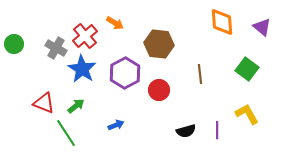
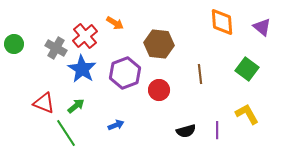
purple hexagon: rotated 8 degrees clockwise
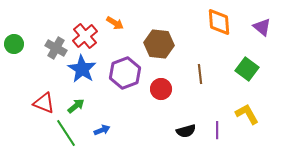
orange diamond: moved 3 px left
red circle: moved 2 px right, 1 px up
blue arrow: moved 14 px left, 5 px down
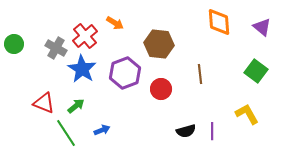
green square: moved 9 px right, 2 px down
purple line: moved 5 px left, 1 px down
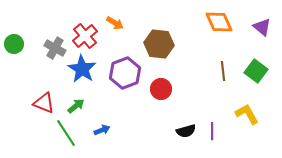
orange diamond: rotated 20 degrees counterclockwise
gray cross: moved 1 px left
brown line: moved 23 px right, 3 px up
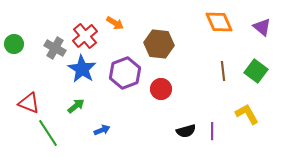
red triangle: moved 15 px left
green line: moved 18 px left
